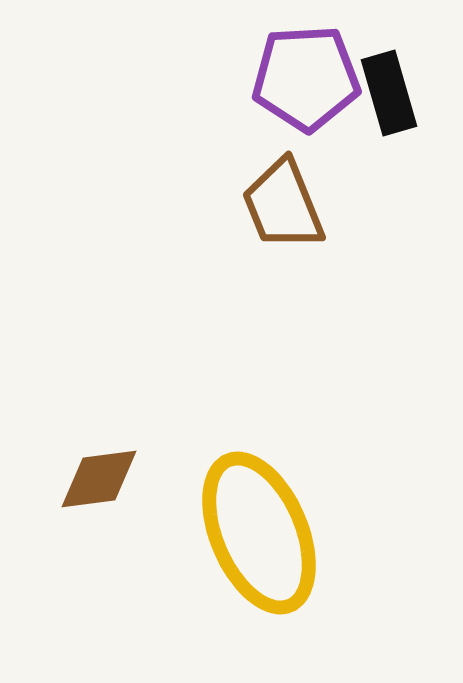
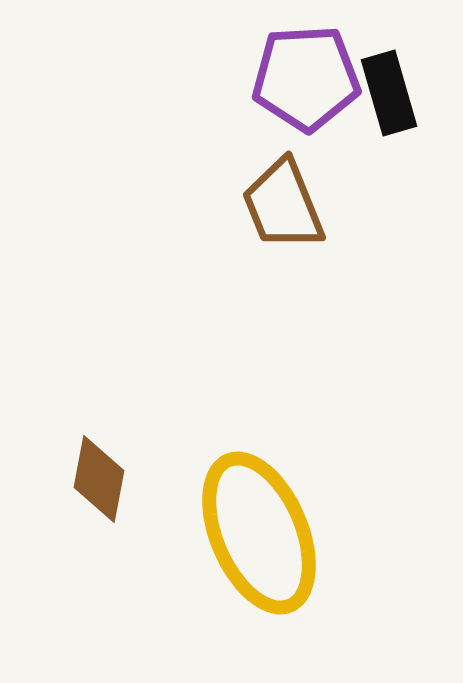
brown diamond: rotated 72 degrees counterclockwise
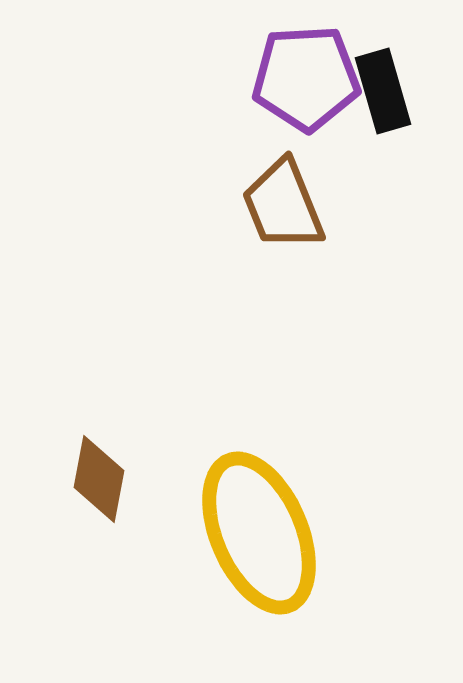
black rectangle: moved 6 px left, 2 px up
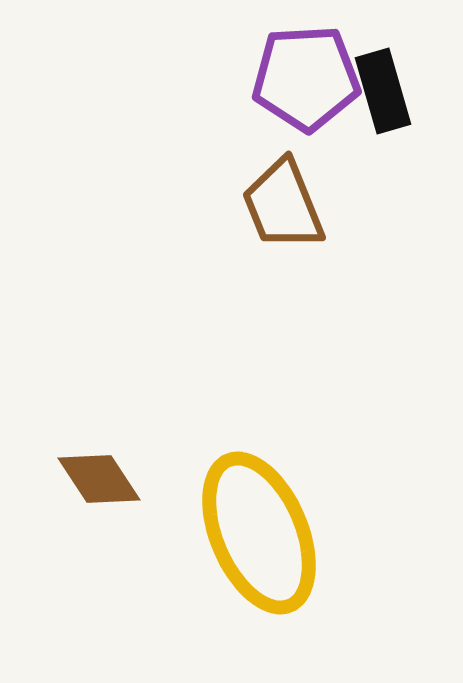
brown diamond: rotated 44 degrees counterclockwise
